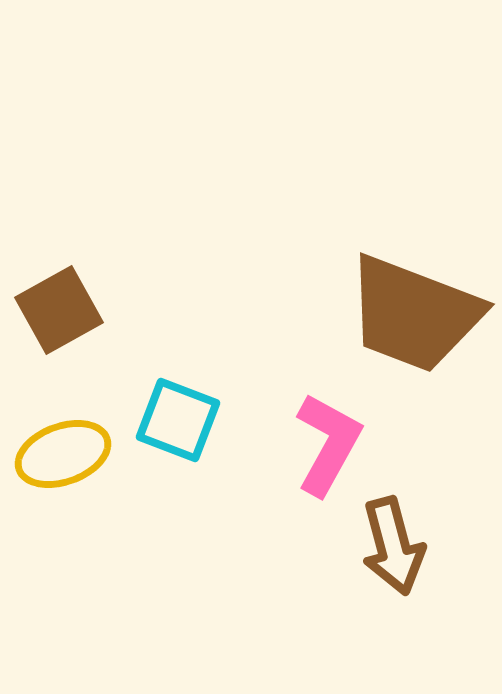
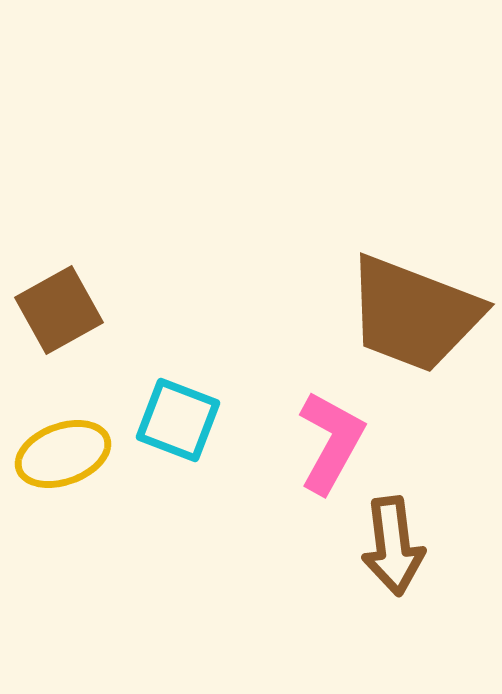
pink L-shape: moved 3 px right, 2 px up
brown arrow: rotated 8 degrees clockwise
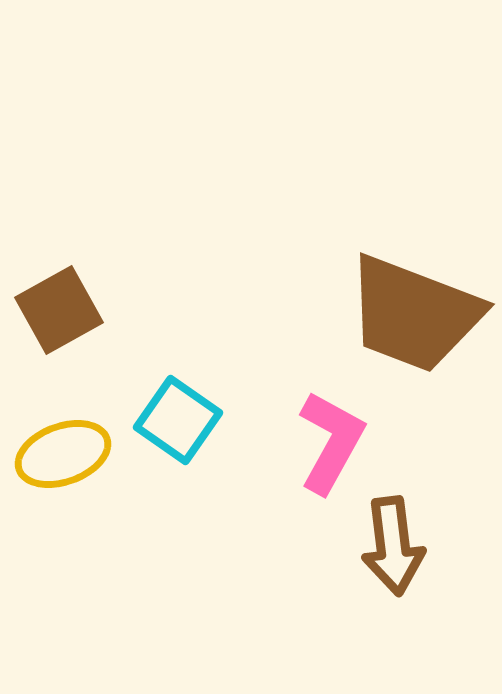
cyan square: rotated 14 degrees clockwise
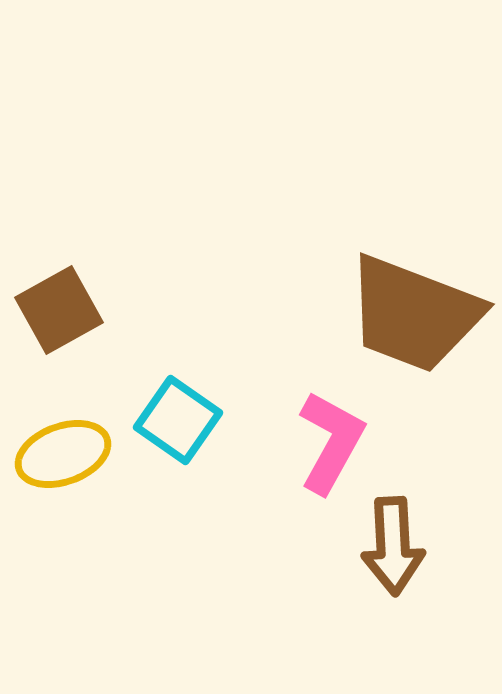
brown arrow: rotated 4 degrees clockwise
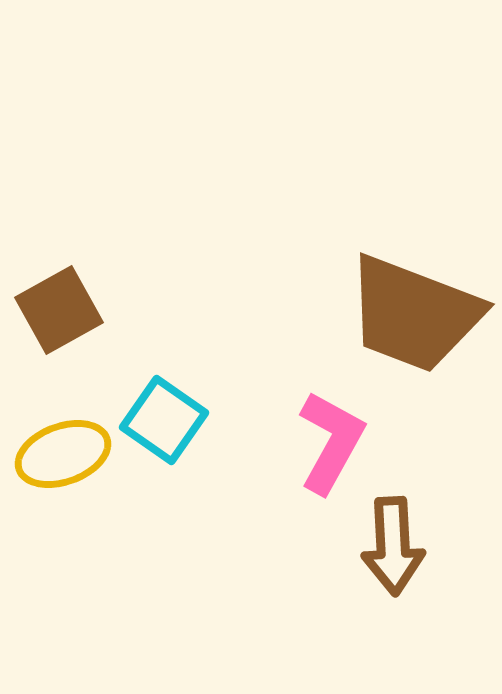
cyan square: moved 14 px left
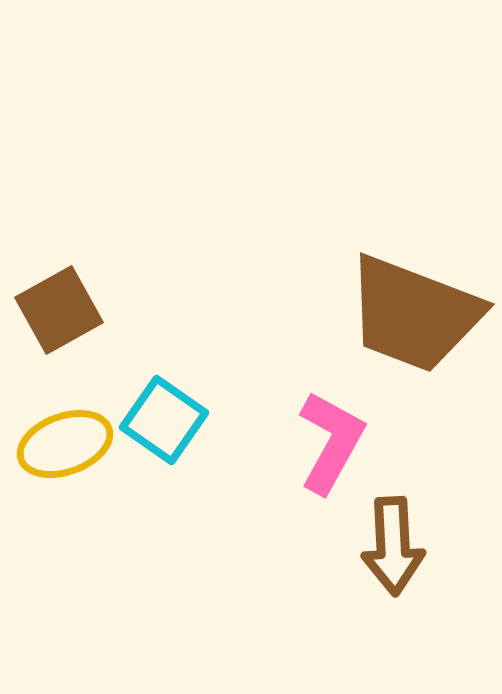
yellow ellipse: moved 2 px right, 10 px up
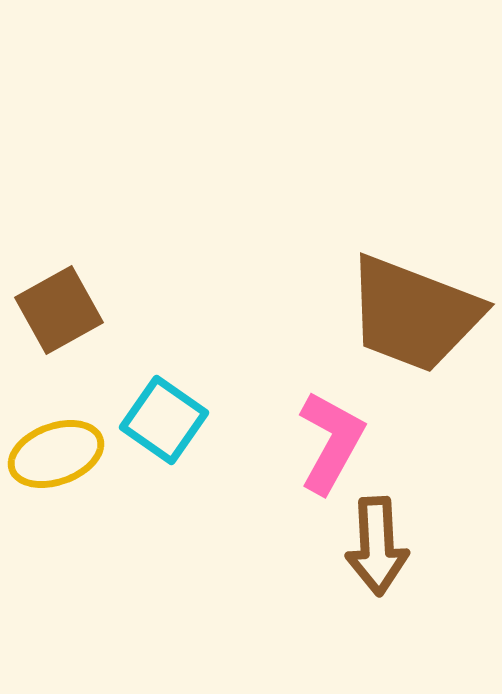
yellow ellipse: moved 9 px left, 10 px down
brown arrow: moved 16 px left
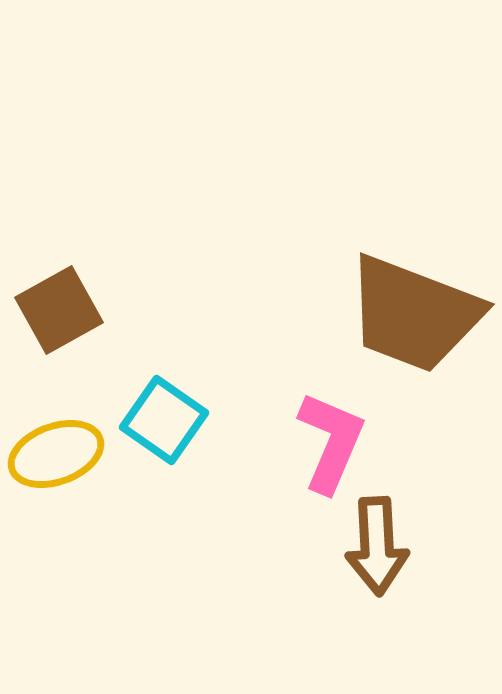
pink L-shape: rotated 6 degrees counterclockwise
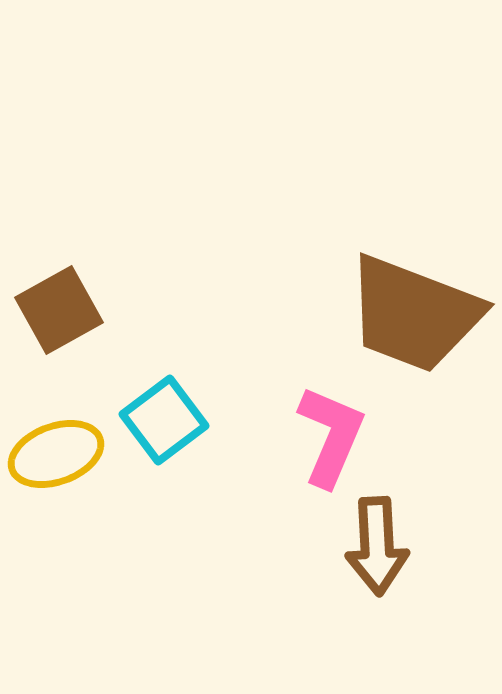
cyan square: rotated 18 degrees clockwise
pink L-shape: moved 6 px up
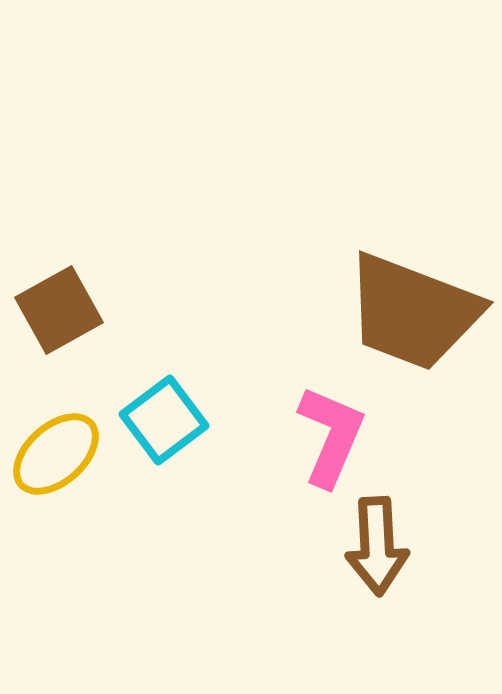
brown trapezoid: moved 1 px left, 2 px up
yellow ellipse: rotated 22 degrees counterclockwise
